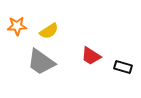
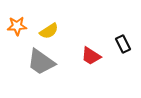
black rectangle: moved 23 px up; rotated 48 degrees clockwise
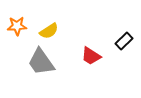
black rectangle: moved 1 px right, 3 px up; rotated 72 degrees clockwise
gray trapezoid: rotated 20 degrees clockwise
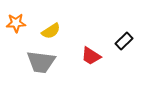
orange star: moved 1 px left, 3 px up
yellow semicircle: moved 2 px right
gray trapezoid: rotated 48 degrees counterclockwise
